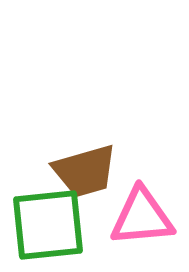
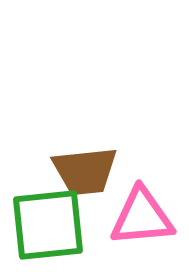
brown trapezoid: rotated 10 degrees clockwise
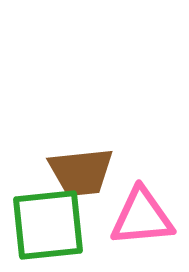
brown trapezoid: moved 4 px left, 1 px down
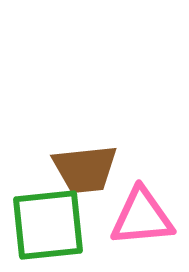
brown trapezoid: moved 4 px right, 3 px up
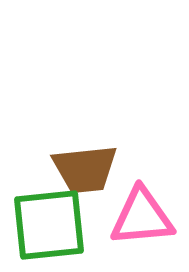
green square: moved 1 px right
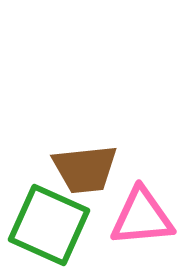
green square: rotated 30 degrees clockwise
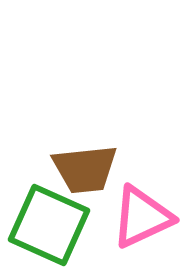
pink triangle: rotated 20 degrees counterclockwise
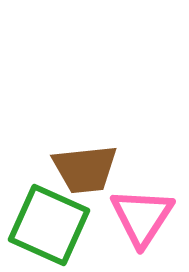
pink triangle: rotated 32 degrees counterclockwise
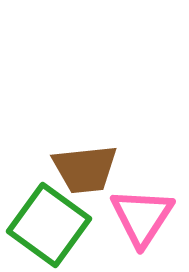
green square: rotated 12 degrees clockwise
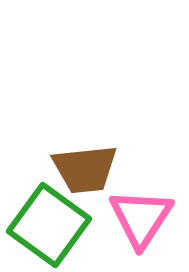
pink triangle: moved 1 px left, 1 px down
